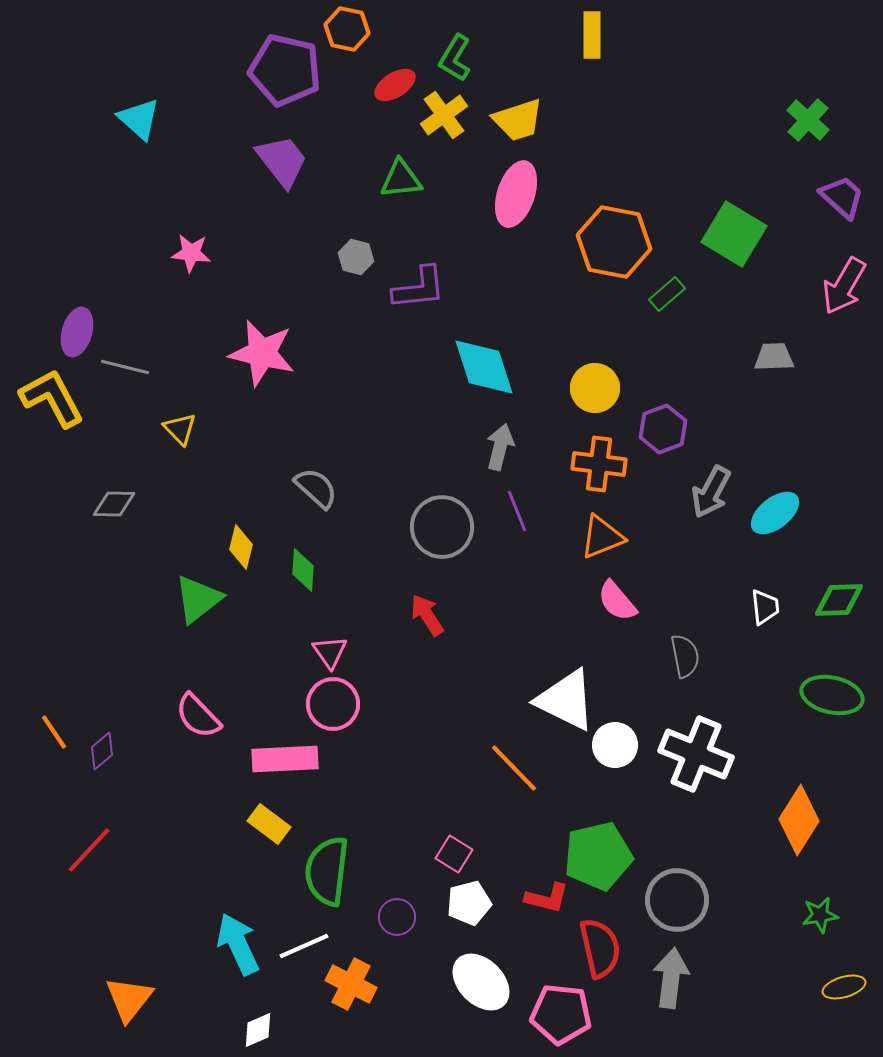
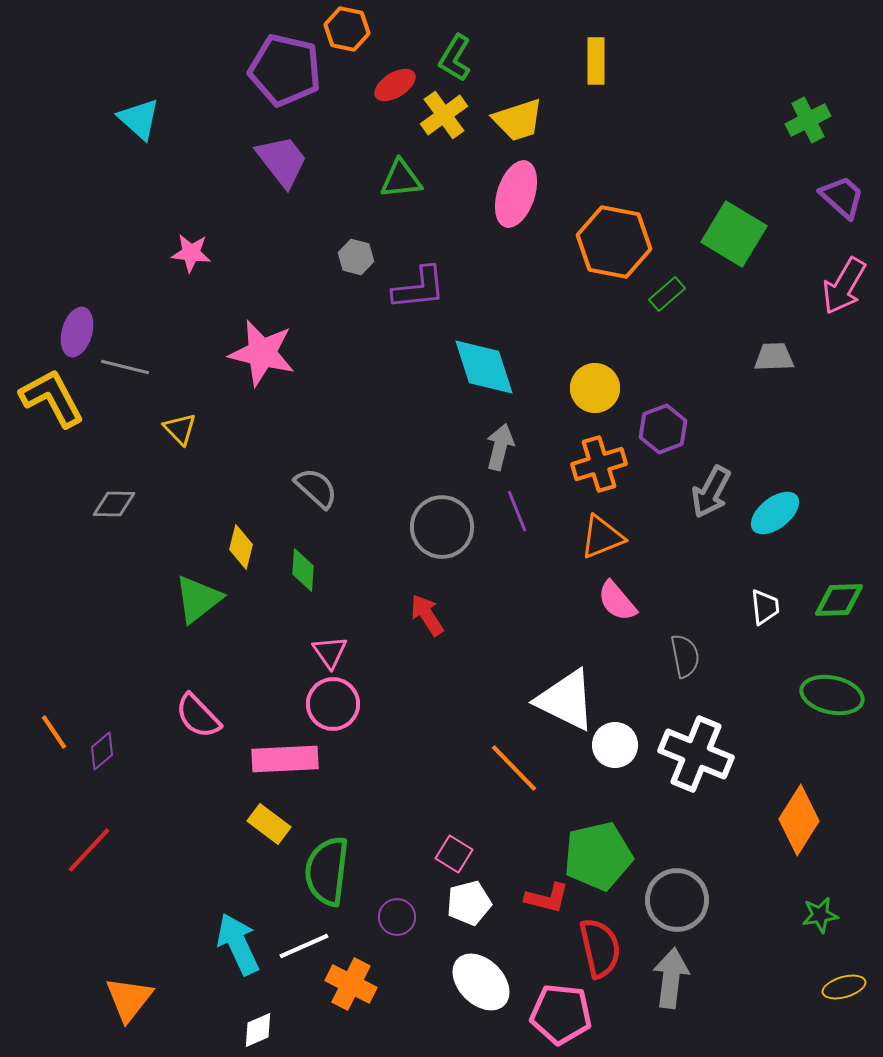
yellow rectangle at (592, 35): moved 4 px right, 26 px down
green cross at (808, 120): rotated 21 degrees clockwise
orange cross at (599, 464): rotated 24 degrees counterclockwise
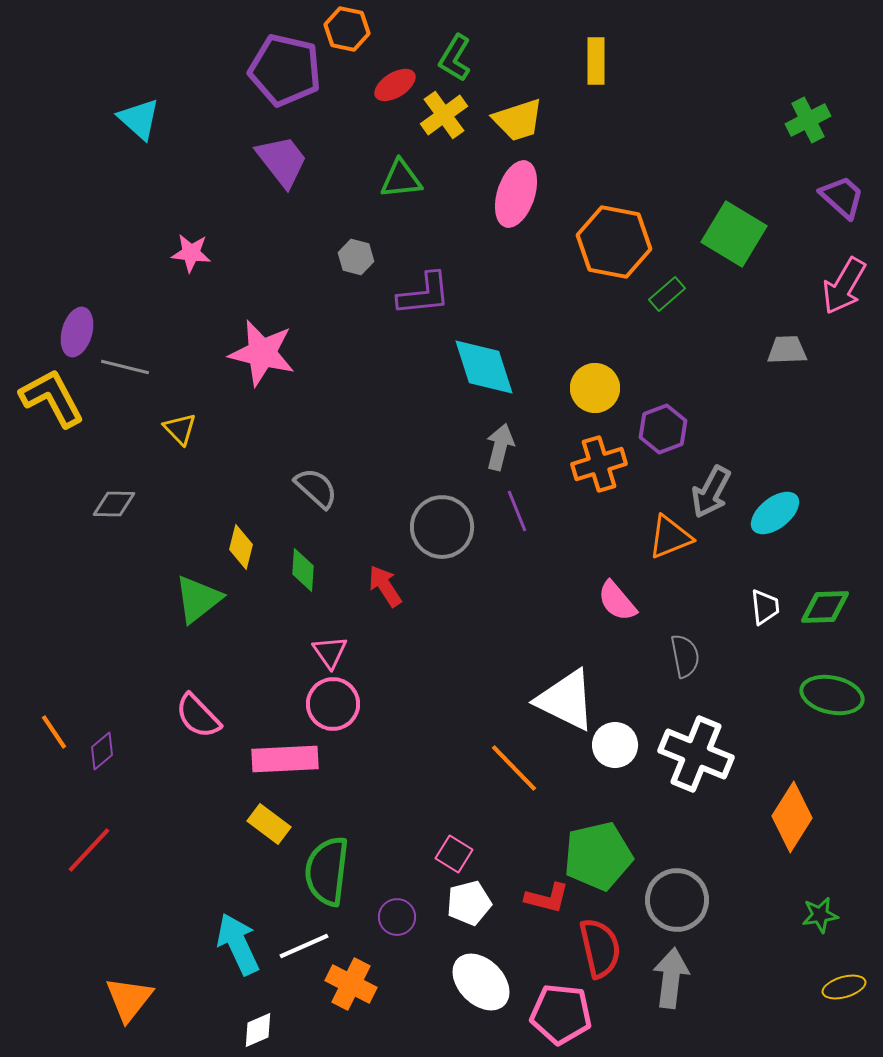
purple L-shape at (419, 288): moved 5 px right, 6 px down
gray trapezoid at (774, 357): moved 13 px right, 7 px up
orange triangle at (602, 537): moved 68 px right
green diamond at (839, 600): moved 14 px left, 7 px down
red arrow at (427, 615): moved 42 px left, 29 px up
orange diamond at (799, 820): moved 7 px left, 3 px up
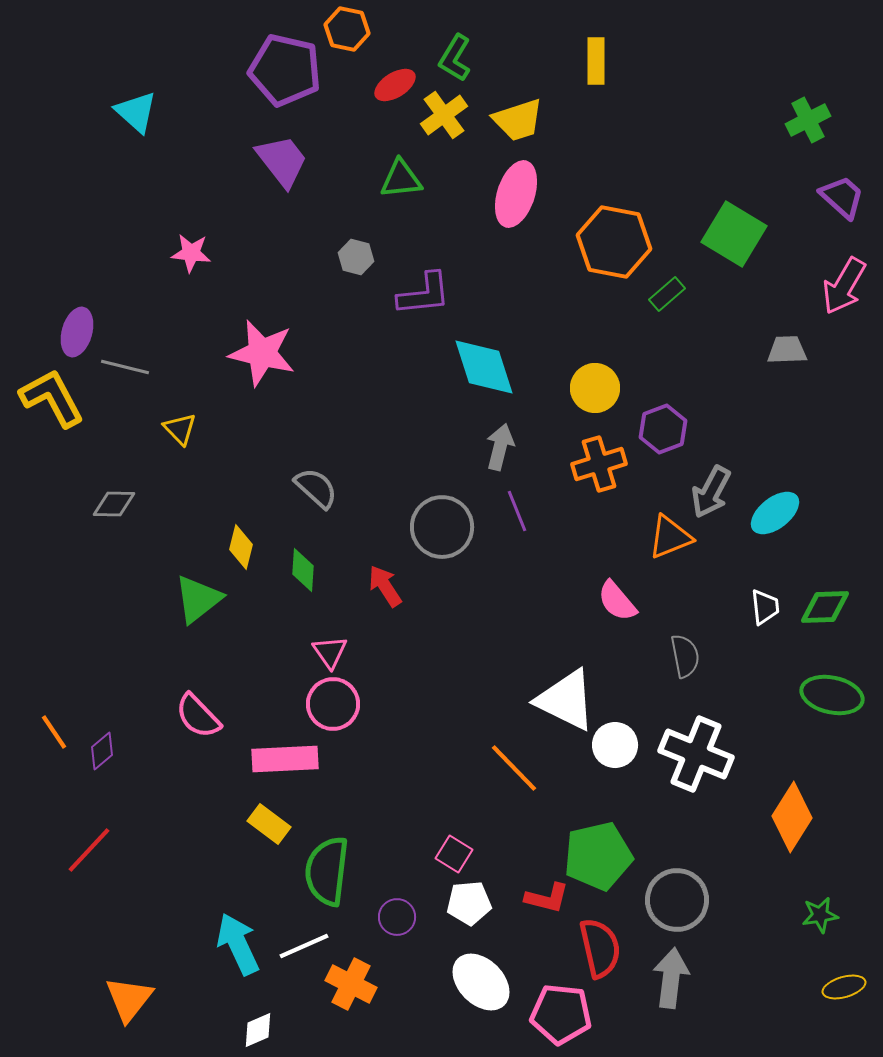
cyan triangle at (139, 119): moved 3 px left, 7 px up
white pentagon at (469, 903): rotated 9 degrees clockwise
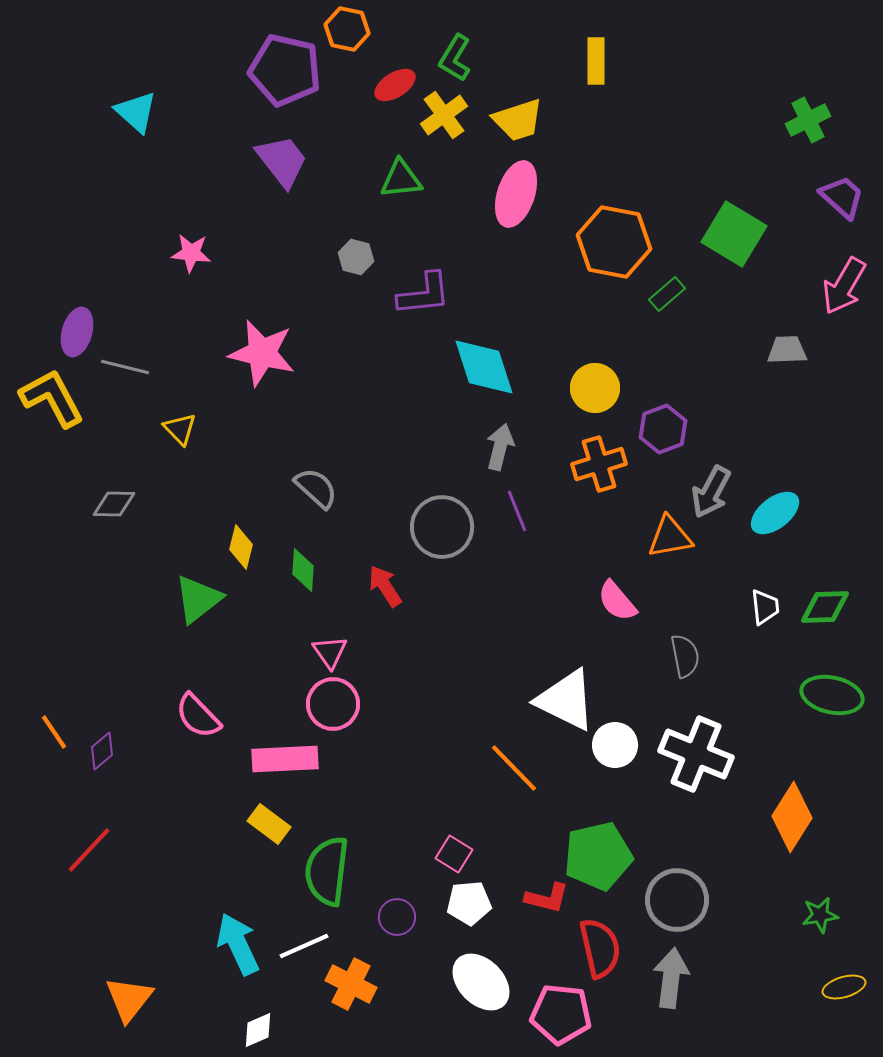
orange triangle at (670, 537): rotated 12 degrees clockwise
